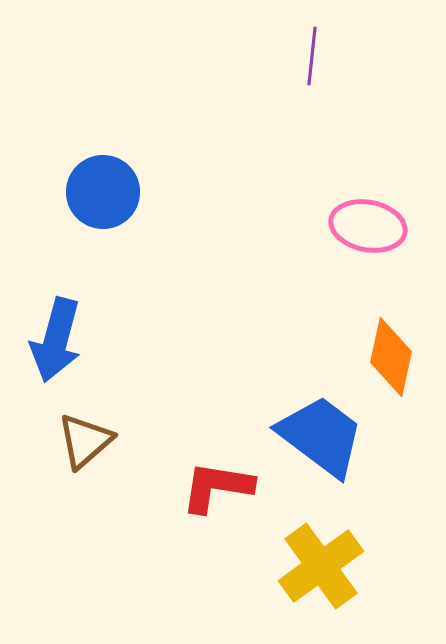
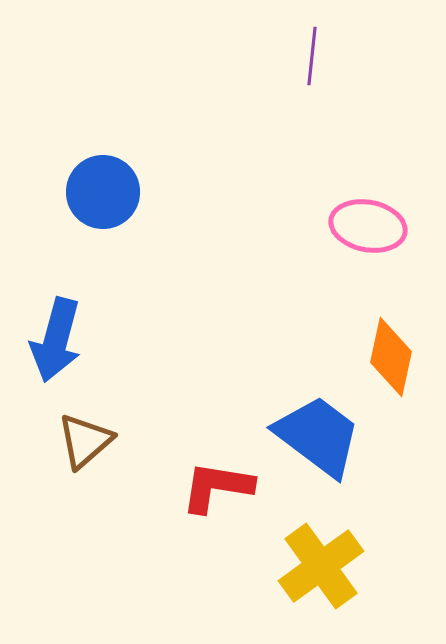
blue trapezoid: moved 3 px left
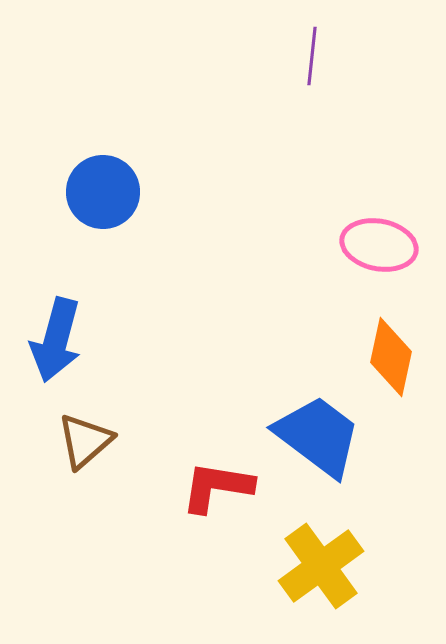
pink ellipse: moved 11 px right, 19 px down
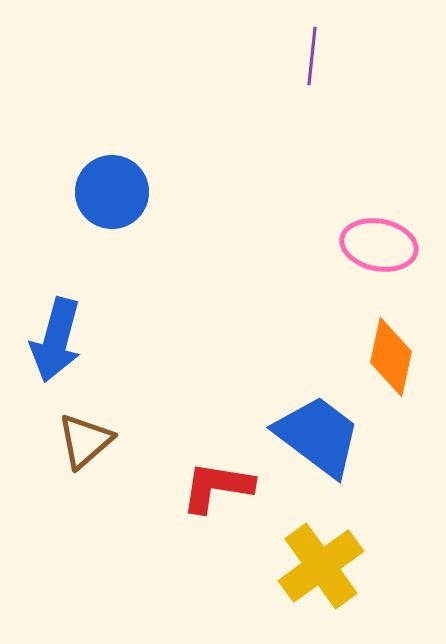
blue circle: moved 9 px right
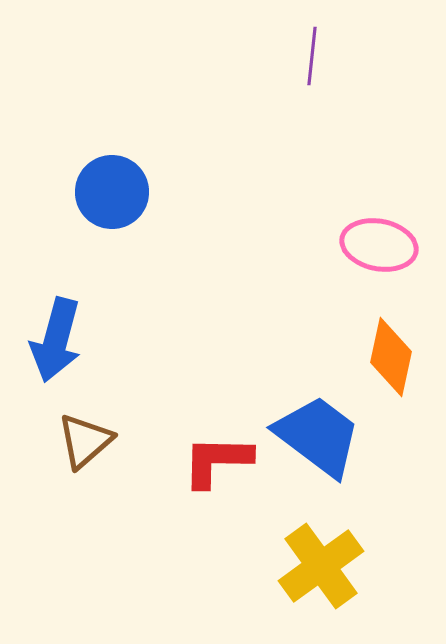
red L-shape: moved 26 px up; rotated 8 degrees counterclockwise
